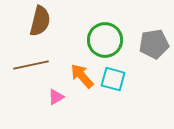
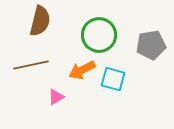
green circle: moved 6 px left, 5 px up
gray pentagon: moved 3 px left, 1 px down
orange arrow: moved 6 px up; rotated 76 degrees counterclockwise
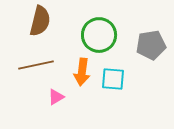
brown line: moved 5 px right
orange arrow: moved 2 px down; rotated 56 degrees counterclockwise
cyan square: rotated 10 degrees counterclockwise
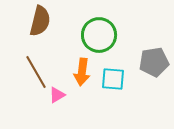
gray pentagon: moved 3 px right, 17 px down
brown line: moved 7 px down; rotated 72 degrees clockwise
pink triangle: moved 1 px right, 2 px up
